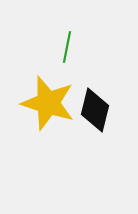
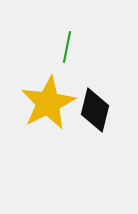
yellow star: rotated 28 degrees clockwise
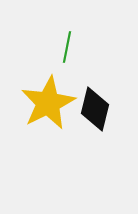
black diamond: moved 1 px up
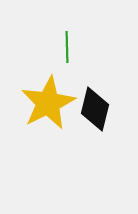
green line: rotated 12 degrees counterclockwise
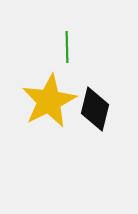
yellow star: moved 1 px right, 2 px up
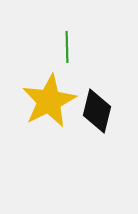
black diamond: moved 2 px right, 2 px down
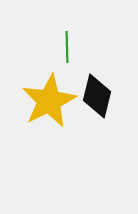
black diamond: moved 15 px up
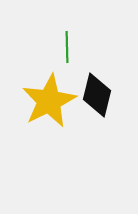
black diamond: moved 1 px up
